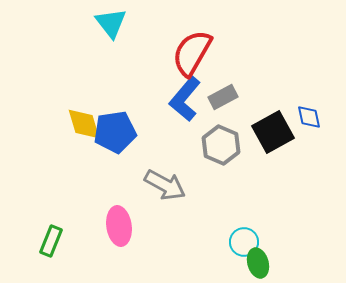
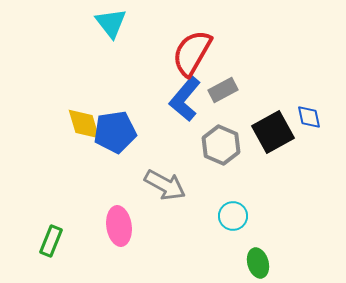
gray rectangle: moved 7 px up
cyan circle: moved 11 px left, 26 px up
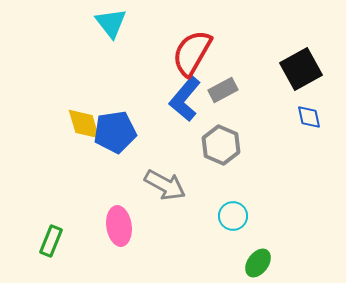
black square: moved 28 px right, 63 px up
green ellipse: rotated 52 degrees clockwise
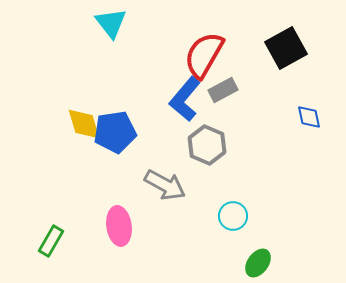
red semicircle: moved 12 px right, 2 px down
black square: moved 15 px left, 21 px up
gray hexagon: moved 14 px left
green rectangle: rotated 8 degrees clockwise
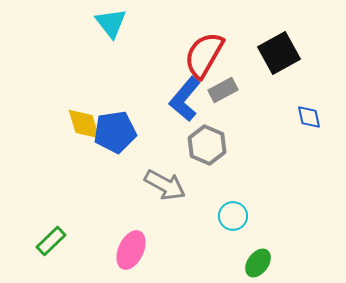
black square: moved 7 px left, 5 px down
pink ellipse: moved 12 px right, 24 px down; rotated 33 degrees clockwise
green rectangle: rotated 16 degrees clockwise
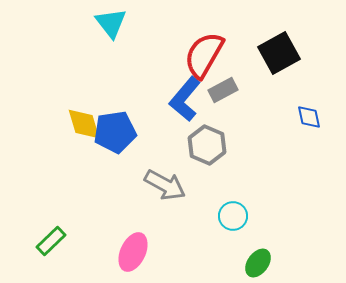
pink ellipse: moved 2 px right, 2 px down
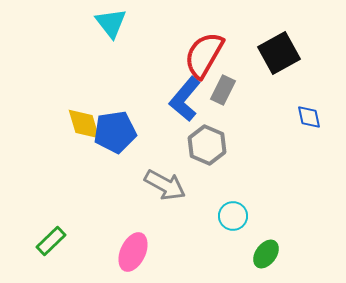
gray rectangle: rotated 36 degrees counterclockwise
green ellipse: moved 8 px right, 9 px up
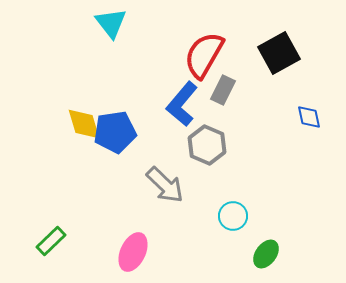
blue L-shape: moved 3 px left, 5 px down
gray arrow: rotated 15 degrees clockwise
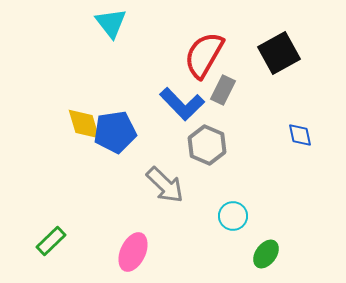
blue L-shape: rotated 84 degrees counterclockwise
blue diamond: moved 9 px left, 18 px down
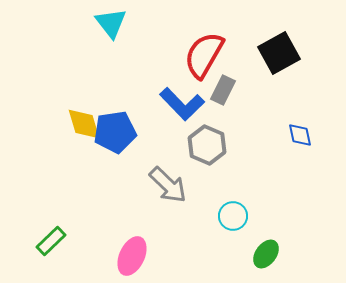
gray arrow: moved 3 px right
pink ellipse: moved 1 px left, 4 px down
